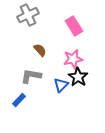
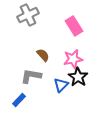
brown semicircle: moved 3 px right, 5 px down
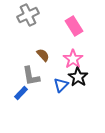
pink star: rotated 24 degrees counterclockwise
gray L-shape: rotated 110 degrees counterclockwise
blue rectangle: moved 2 px right, 7 px up
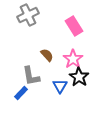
brown semicircle: moved 4 px right
black star: moved 1 px right
blue triangle: moved 1 px left, 1 px down; rotated 14 degrees counterclockwise
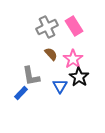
gray cross: moved 19 px right, 12 px down
brown semicircle: moved 4 px right, 1 px up
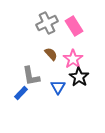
gray cross: moved 4 px up
blue triangle: moved 2 px left, 1 px down
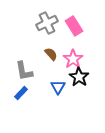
gray L-shape: moved 7 px left, 5 px up
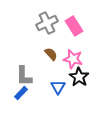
pink star: rotated 24 degrees counterclockwise
gray L-shape: moved 5 px down; rotated 10 degrees clockwise
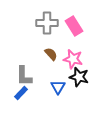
gray cross: rotated 25 degrees clockwise
black star: rotated 18 degrees counterclockwise
